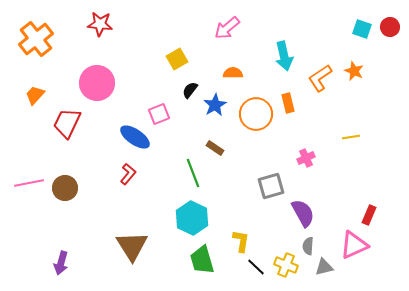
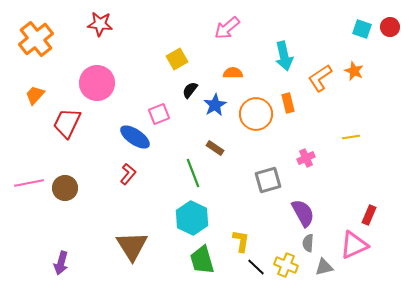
gray square: moved 3 px left, 6 px up
gray semicircle: moved 3 px up
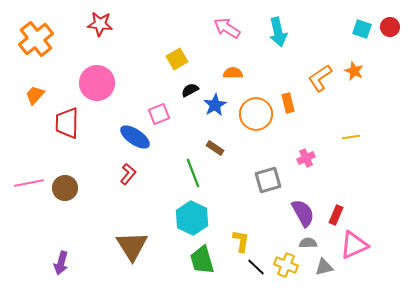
pink arrow: rotated 72 degrees clockwise
cyan arrow: moved 6 px left, 24 px up
black semicircle: rotated 24 degrees clockwise
red trapezoid: rotated 24 degrees counterclockwise
red rectangle: moved 33 px left
gray semicircle: rotated 84 degrees clockwise
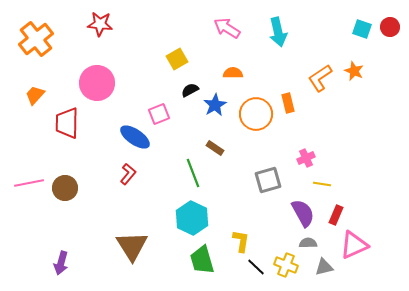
yellow line: moved 29 px left, 47 px down; rotated 18 degrees clockwise
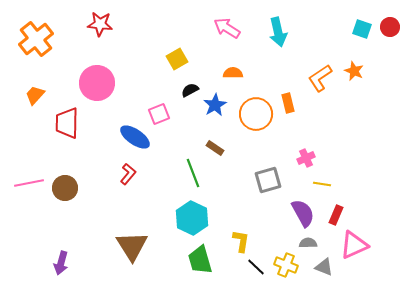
green trapezoid: moved 2 px left
gray triangle: rotated 36 degrees clockwise
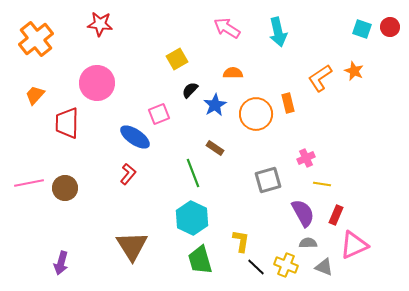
black semicircle: rotated 18 degrees counterclockwise
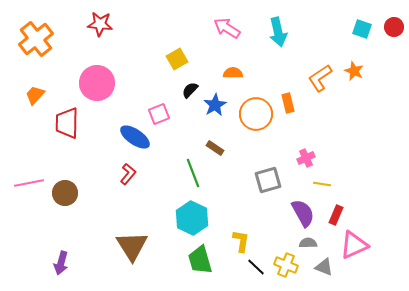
red circle: moved 4 px right
brown circle: moved 5 px down
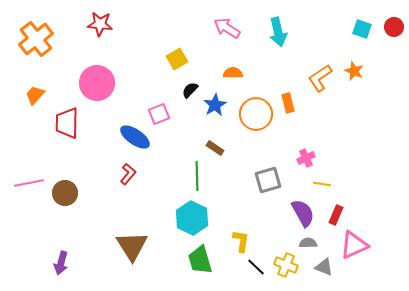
green line: moved 4 px right, 3 px down; rotated 20 degrees clockwise
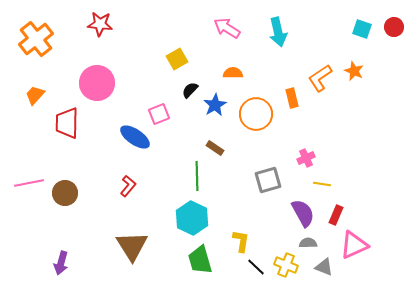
orange rectangle: moved 4 px right, 5 px up
red L-shape: moved 12 px down
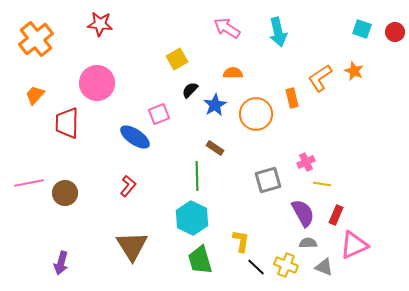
red circle: moved 1 px right, 5 px down
pink cross: moved 4 px down
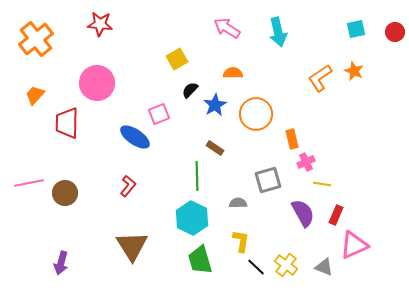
cyan square: moved 6 px left; rotated 30 degrees counterclockwise
orange rectangle: moved 41 px down
gray semicircle: moved 70 px left, 40 px up
yellow cross: rotated 15 degrees clockwise
